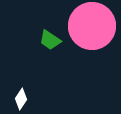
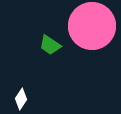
green trapezoid: moved 5 px down
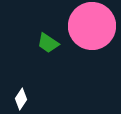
green trapezoid: moved 2 px left, 2 px up
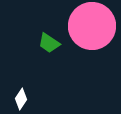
green trapezoid: moved 1 px right
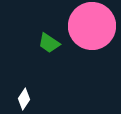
white diamond: moved 3 px right
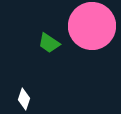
white diamond: rotated 15 degrees counterclockwise
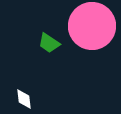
white diamond: rotated 25 degrees counterclockwise
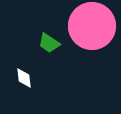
white diamond: moved 21 px up
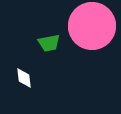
green trapezoid: rotated 45 degrees counterclockwise
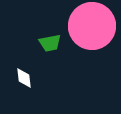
green trapezoid: moved 1 px right
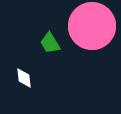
green trapezoid: rotated 70 degrees clockwise
